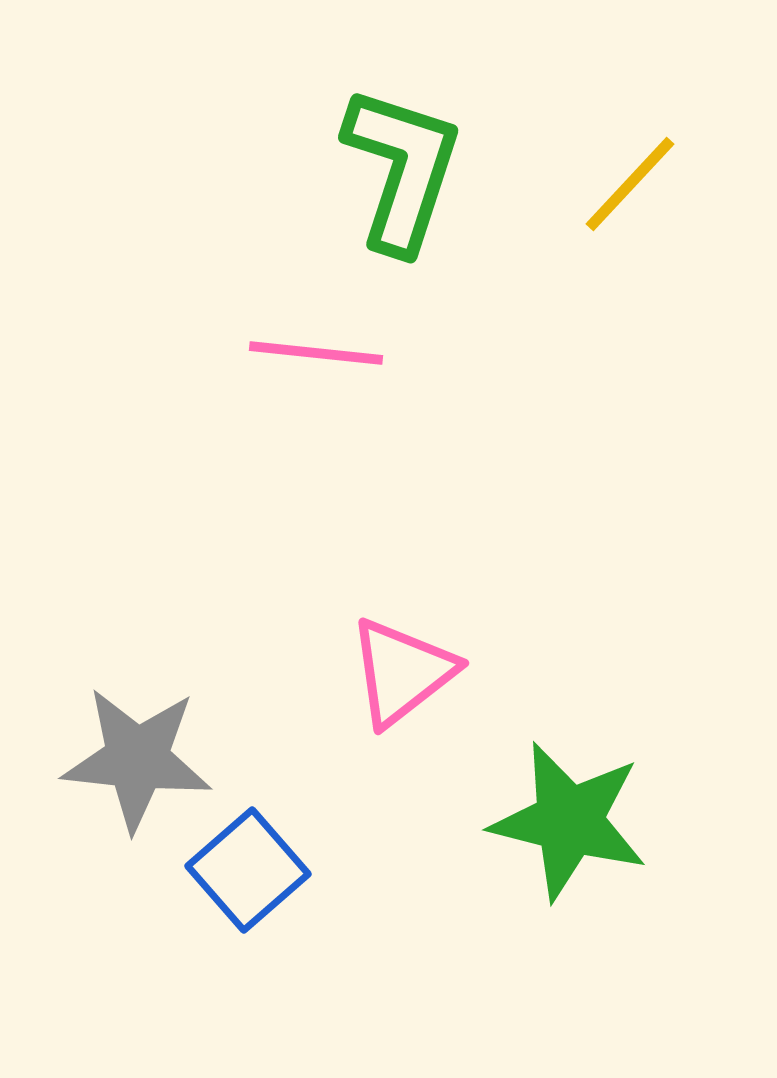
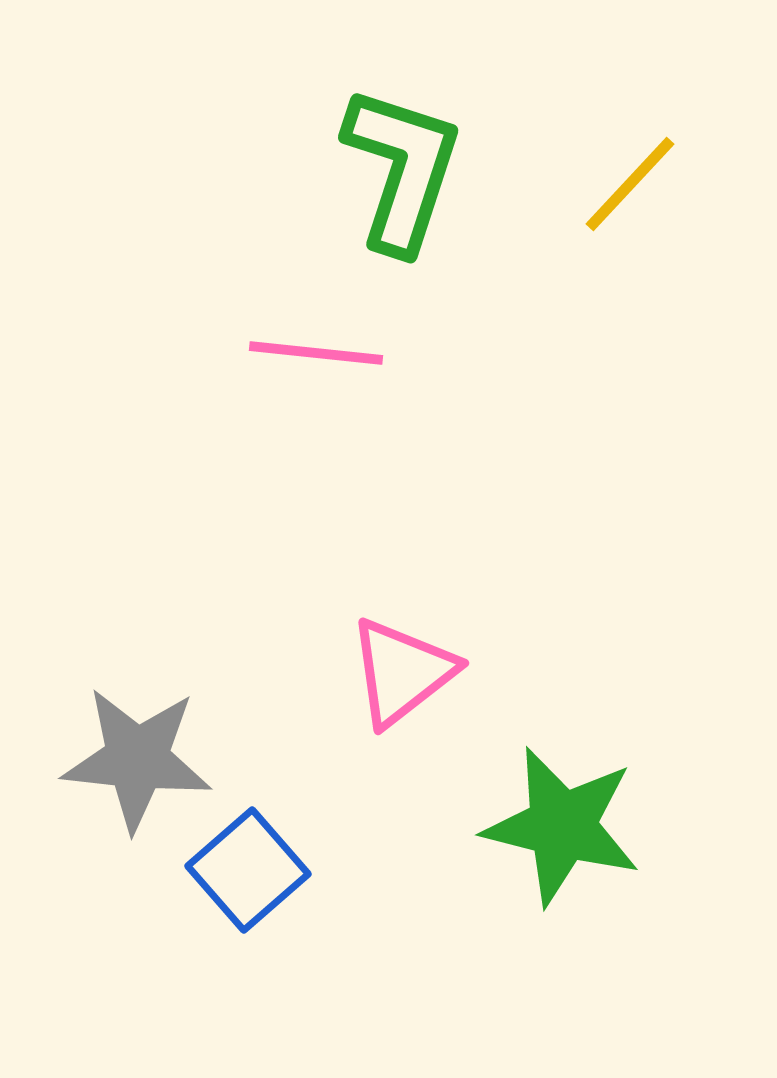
green star: moved 7 px left, 5 px down
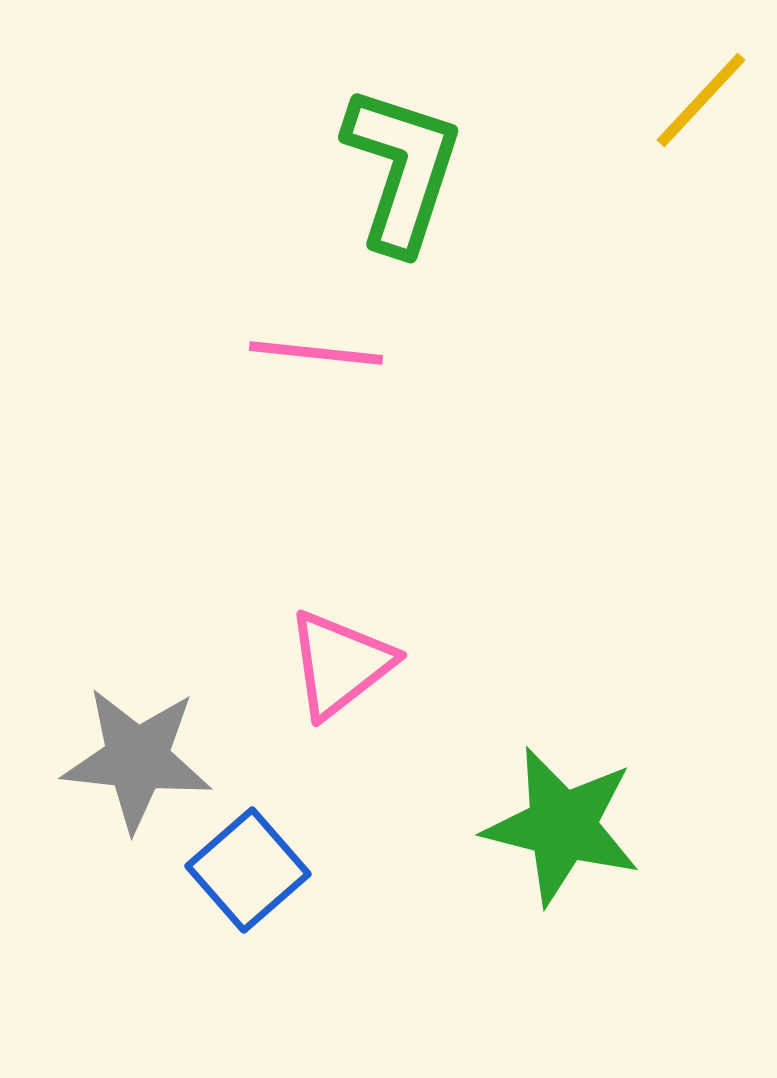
yellow line: moved 71 px right, 84 px up
pink triangle: moved 62 px left, 8 px up
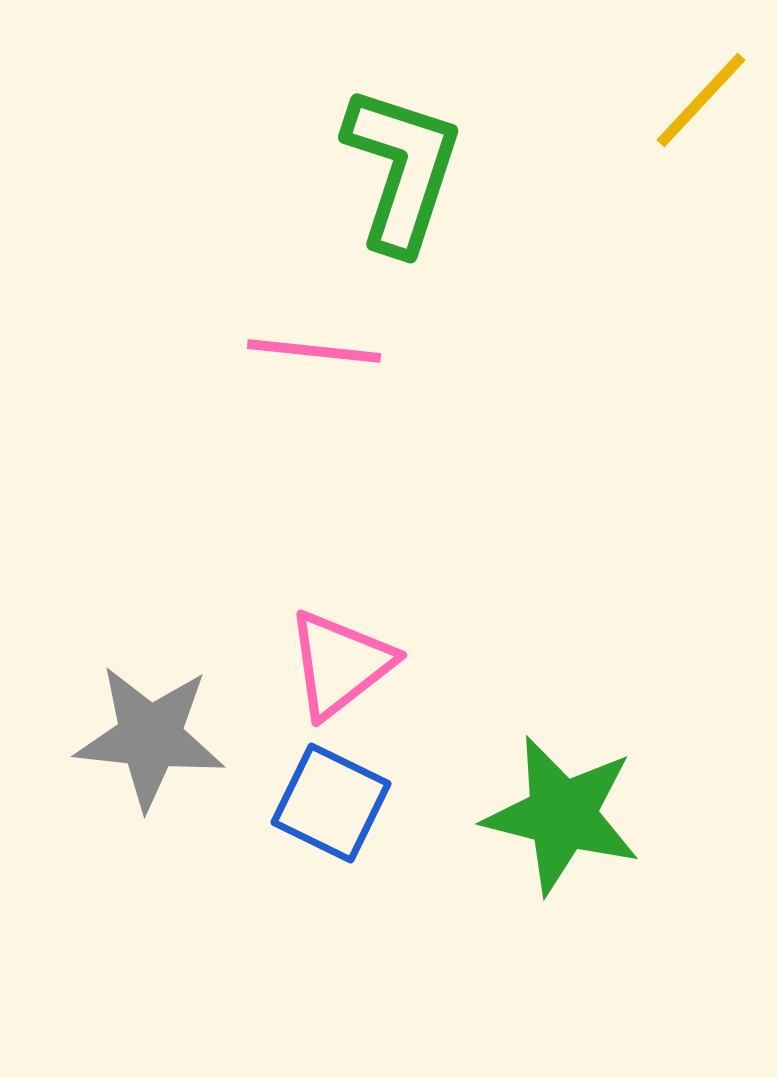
pink line: moved 2 px left, 2 px up
gray star: moved 13 px right, 22 px up
green star: moved 11 px up
blue square: moved 83 px right, 67 px up; rotated 23 degrees counterclockwise
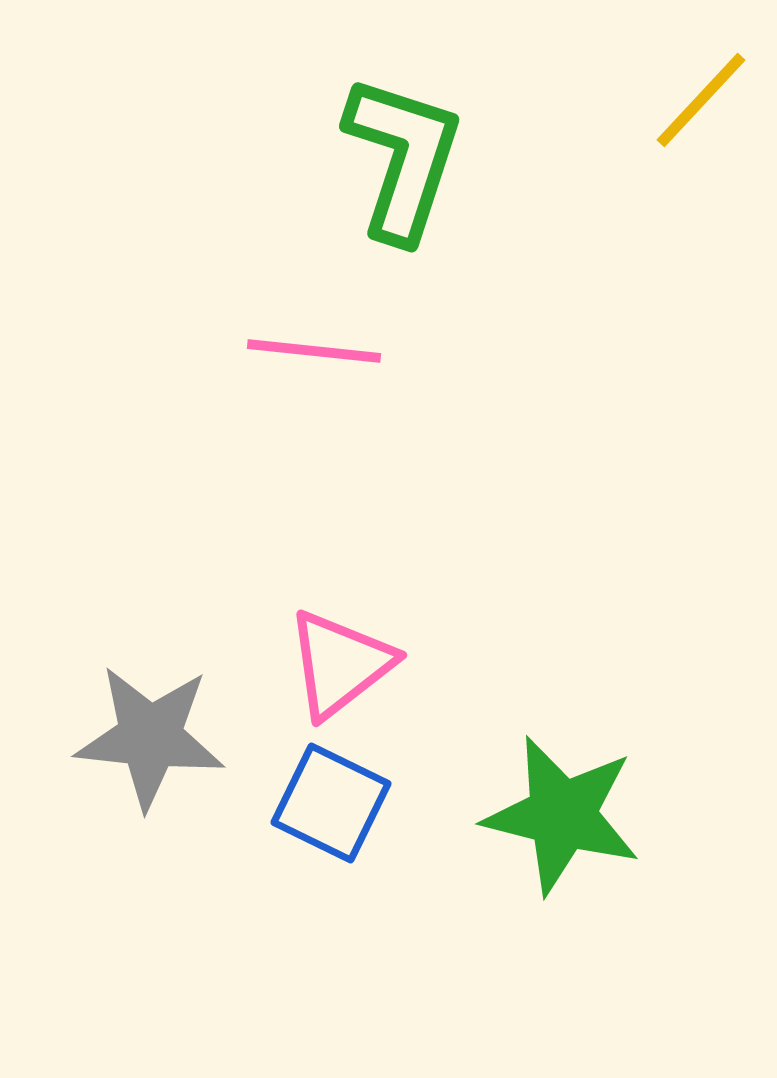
green L-shape: moved 1 px right, 11 px up
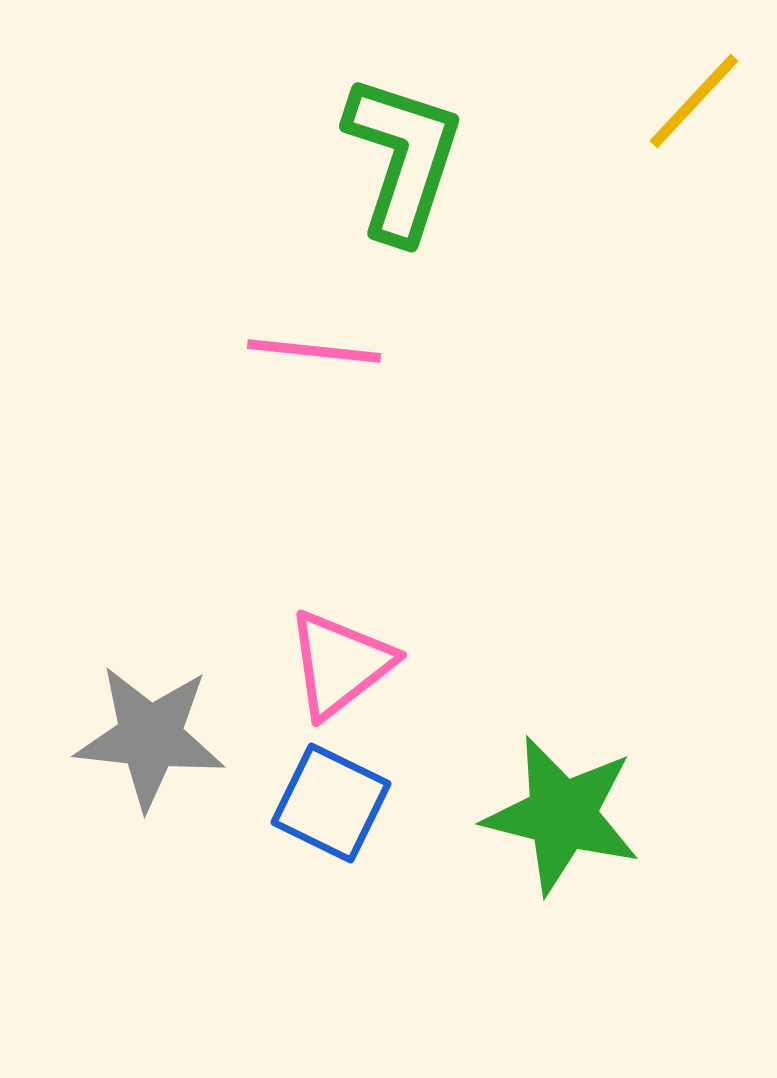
yellow line: moved 7 px left, 1 px down
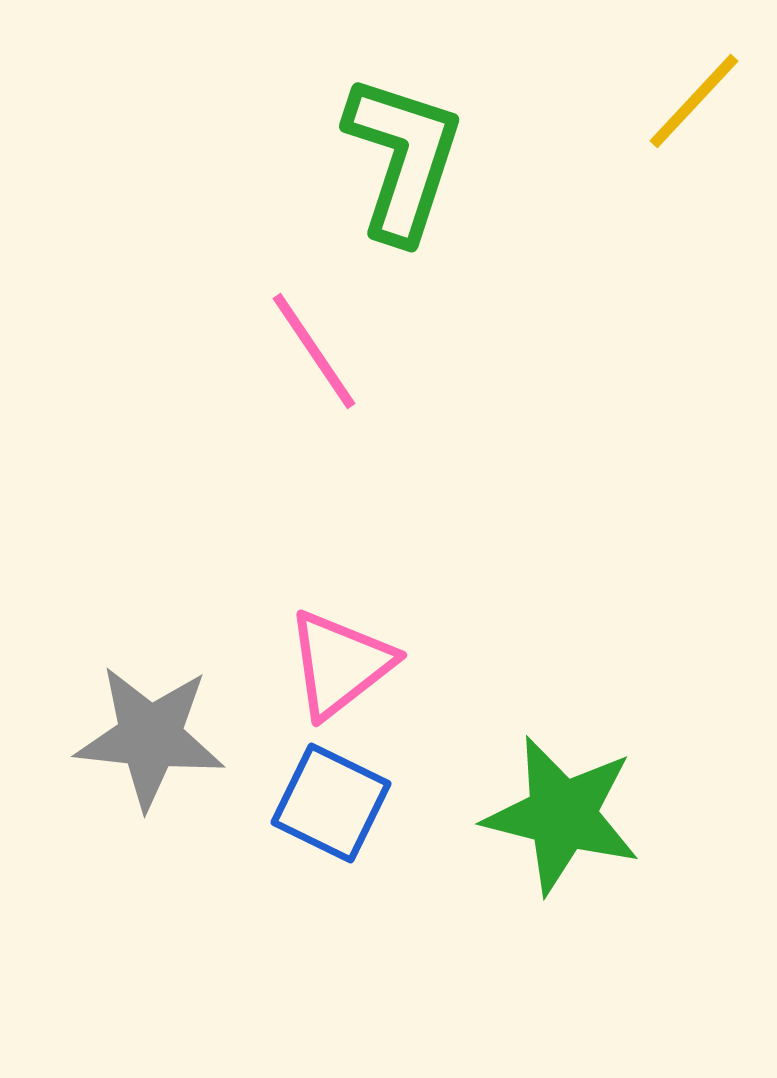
pink line: rotated 50 degrees clockwise
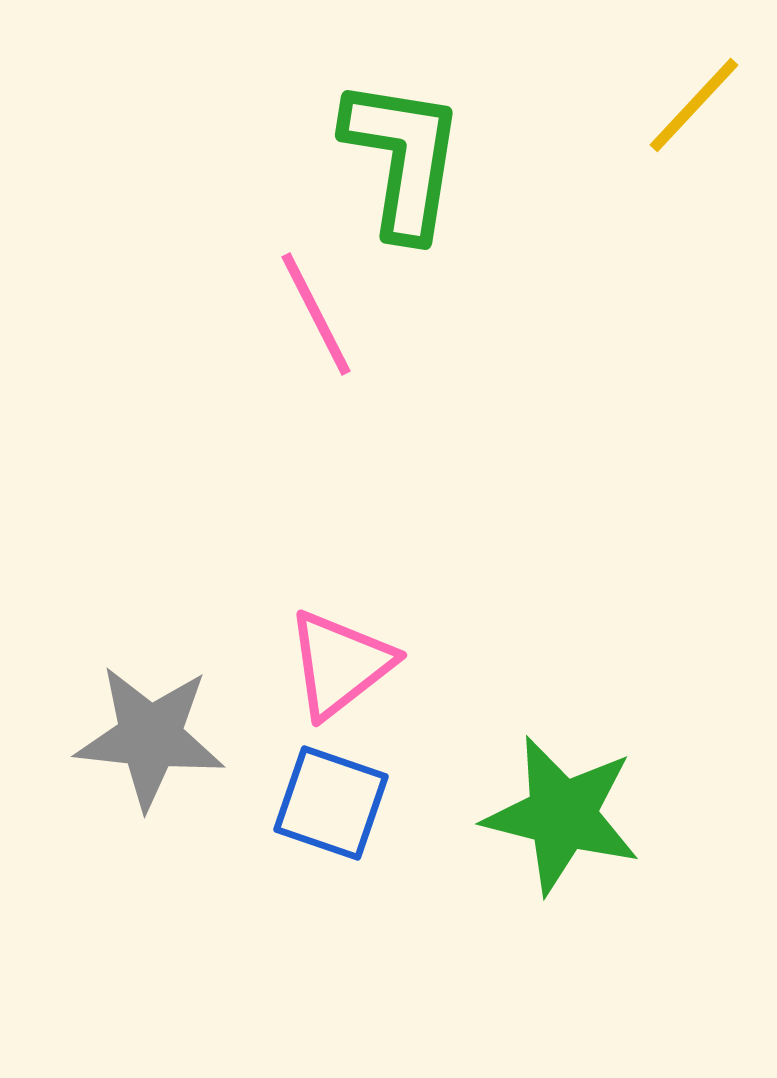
yellow line: moved 4 px down
green L-shape: rotated 9 degrees counterclockwise
pink line: moved 2 px right, 37 px up; rotated 7 degrees clockwise
blue square: rotated 7 degrees counterclockwise
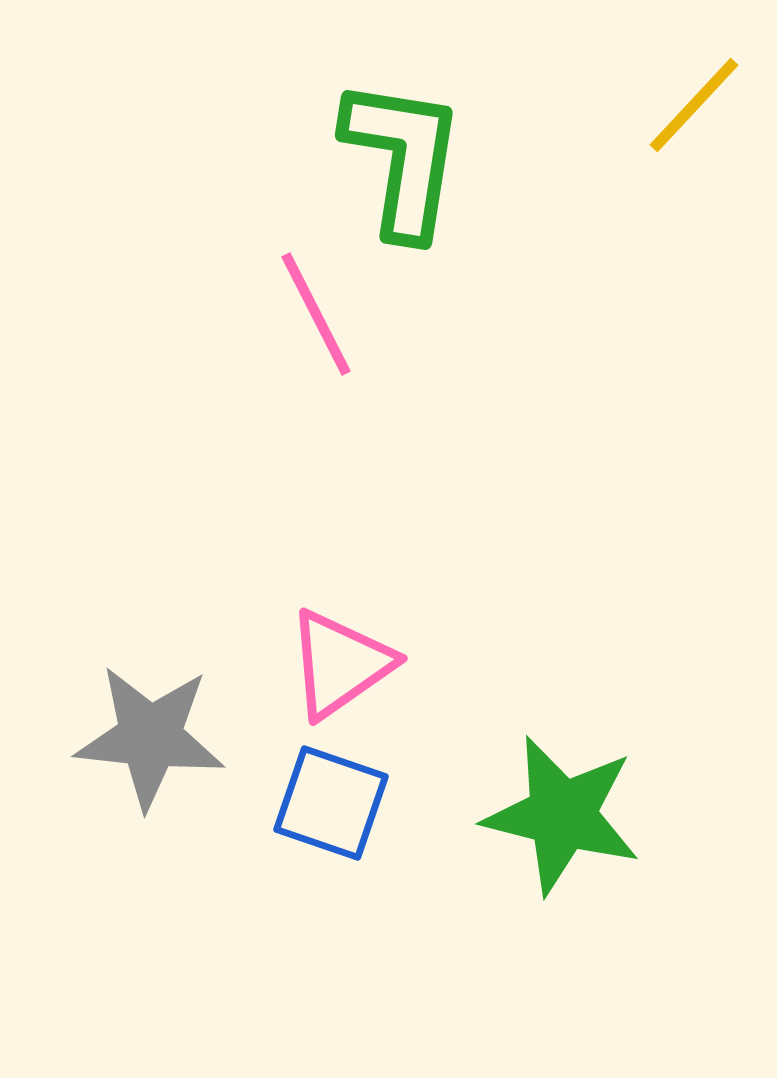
pink triangle: rotated 3 degrees clockwise
